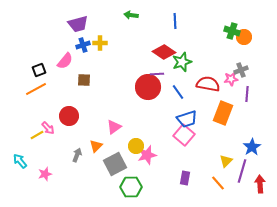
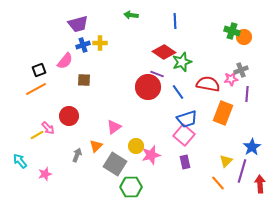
purple line at (157, 74): rotated 24 degrees clockwise
pink star at (147, 155): moved 4 px right
gray square at (115, 164): rotated 30 degrees counterclockwise
purple rectangle at (185, 178): moved 16 px up; rotated 24 degrees counterclockwise
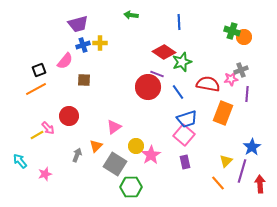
blue line at (175, 21): moved 4 px right, 1 px down
pink star at (151, 155): rotated 18 degrees counterclockwise
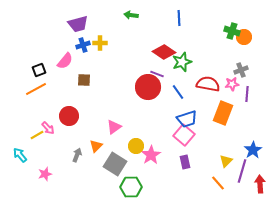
blue line at (179, 22): moved 4 px up
pink star at (231, 79): moved 1 px right, 5 px down
blue star at (252, 147): moved 1 px right, 3 px down
cyan arrow at (20, 161): moved 6 px up
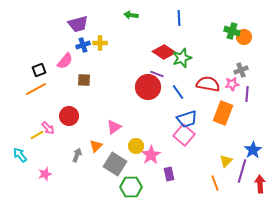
green star at (182, 62): moved 4 px up
purple rectangle at (185, 162): moved 16 px left, 12 px down
orange line at (218, 183): moved 3 px left; rotated 21 degrees clockwise
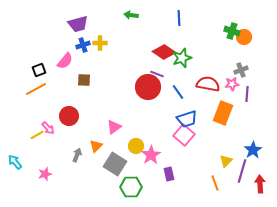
cyan arrow at (20, 155): moved 5 px left, 7 px down
